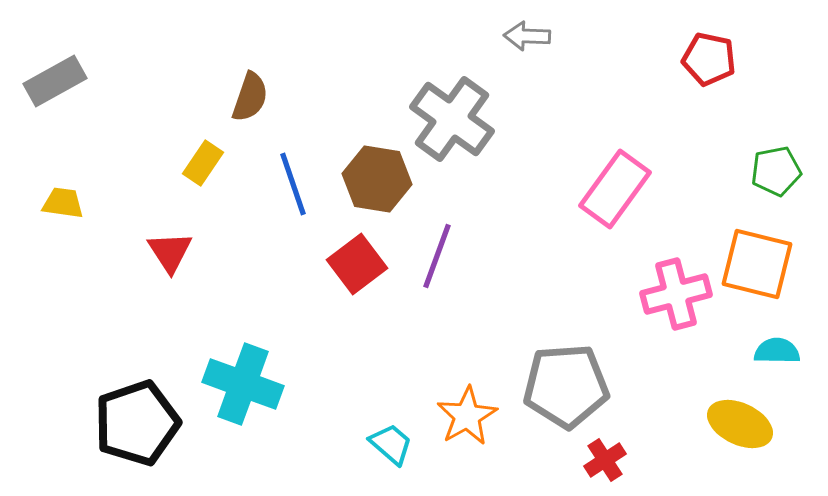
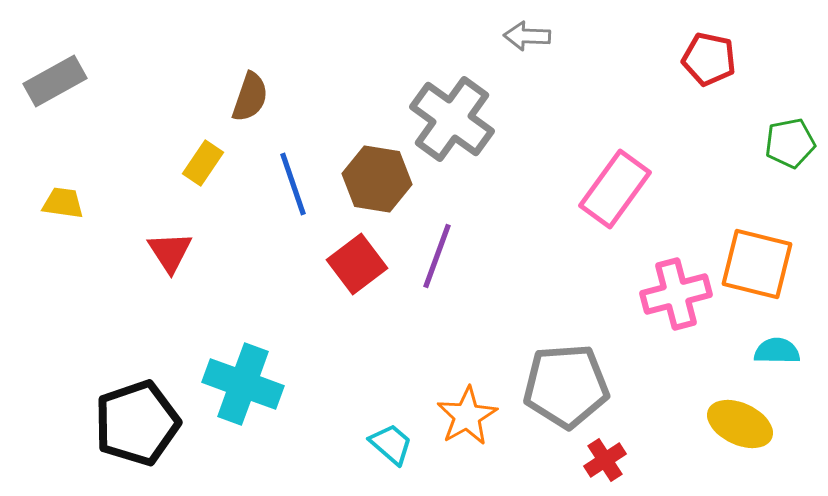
green pentagon: moved 14 px right, 28 px up
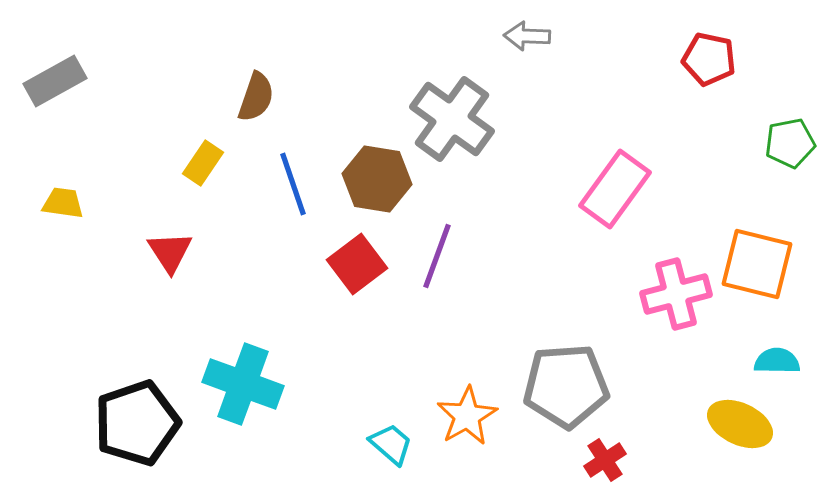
brown semicircle: moved 6 px right
cyan semicircle: moved 10 px down
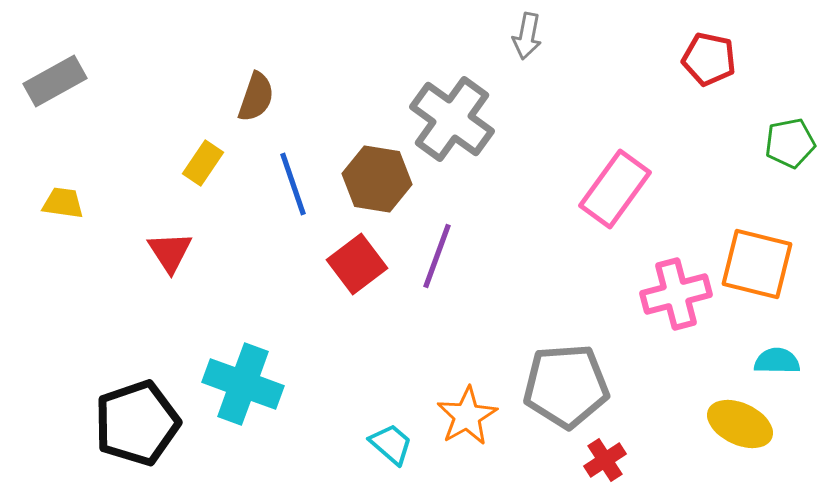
gray arrow: rotated 81 degrees counterclockwise
